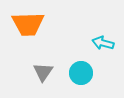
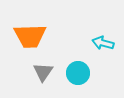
orange trapezoid: moved 2 px right, 12 px down
cyan circle: moved 3 px left
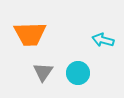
orange trapezoid: moved 2 px up
cyan arrow: moved 3 px up
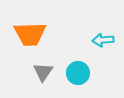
cyan arrow: rotated 20 degrees counterclockwise
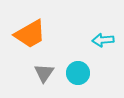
orange trapezoid: rotated 28 degrees counterclockwise
gray triangle: moved 1 px right, 1 px down
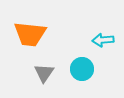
orange trapezoid: rotated 36 degrees clockwise
cyan circle: moved 4 px right, 4 px up
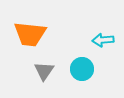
gray triangle: moved 2 px up
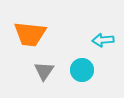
cyan circle: moved 1 px down
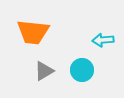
orange trapezoid: moved 3 px right, 2 px up
gray triangle: rotated 25 degrees clockwise
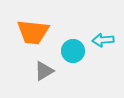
cyan circle: moved 9 px left, 19 px up
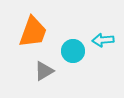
orange trapezoid: rotated 76 degrees counterclockwise
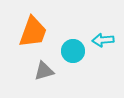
gray triangle: rotated 15 degrees clockwise
